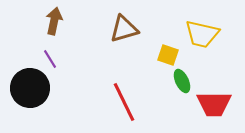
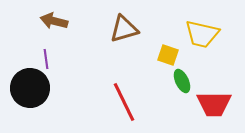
brown arrow: rotated 88 degrees counterclockwise
purple line: moved 4 px left; rotated 24 degrees clockwise
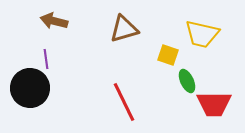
green ellipse: moved 5 px right
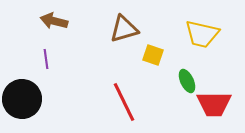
yellow square: moved 15 px left
black circle: moved 8 px left, 11 px down
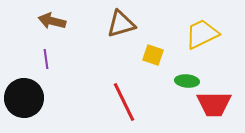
brown arrow: moved 2 px left
brown triangle: moved 3 px left, 5 px up
yellow trapezoid: rotated 141 degrees clockwise
green ellipse: rotated 60 degrees counterclockwise
black circle: moved 2 px right, 1 px up
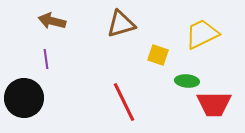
yellow square: moved 5 px right
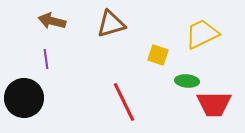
brown triangle: moved 10 px left
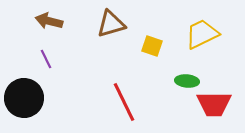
brown arrow: moved 3 px left
yellow square: moved 6 px left, 9 px up
purple line: rotated 18 degrees counterclockwise
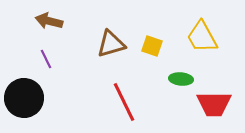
brown triangle: moved 20 px down
yellow trapezoid: moved 3 px down; rotated 93 degrees counterclockwise
green ellipse: moved 6 px left, 2 px up
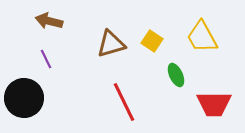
yellow square: moved 5 px up; rotated 15 degrees clockwise
green ellipse: moved 5 px left, 4 px up; rotated 60 degrees clockwise
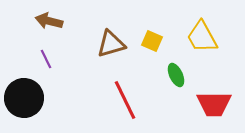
yellow square: rotated 10 degrees counterclockwise
red line: moved 1 px right, 2 px up
